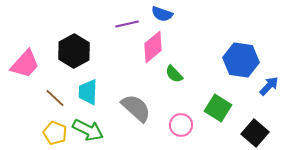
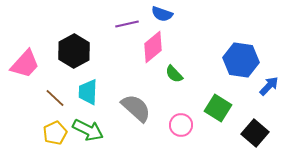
yellow pentagon: rotated 25 degrees clockwise
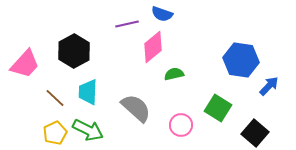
green semicircle: rotated 120 degrees clockwise
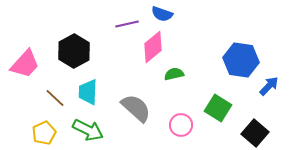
yellow pentagon: moved 11 px left
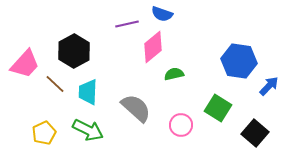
blue hexagon: moved 2 px left, 1 px down
brown line: moved 14 px up
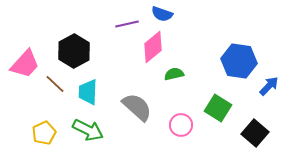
gray semicircle: moved 1 px right, 1 px up
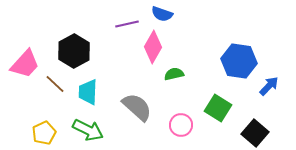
pink diamond: rotated 20 degrees counterclockwise
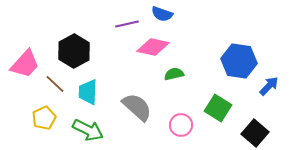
pink diamond: rotated 72 degrees clockwise
yellow pentagon: moved 15 px up
